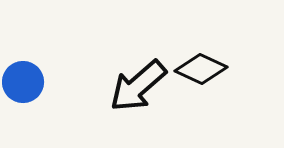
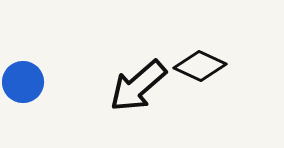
black diamond: moved 1 px left, 3 px up
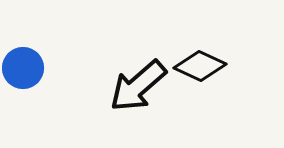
blue circle: moved 14 px up
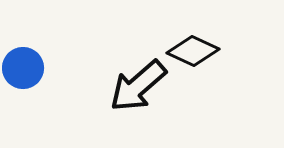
black diamond: moved 7 px left, 15 px up
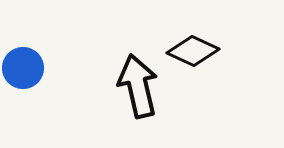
black arrow: rotated 118 degrees clockwise
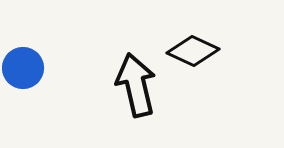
black arrow: moved 2 px left, 1 px up
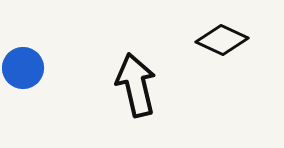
black diamond: moved 29 px right, 11 px up
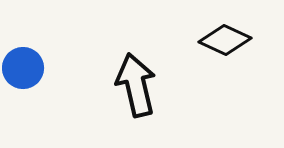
black diamond: moved 3 px right
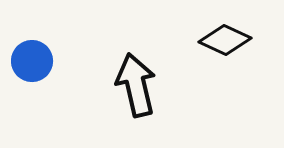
blue circle: moved 9 px right, 7 px up
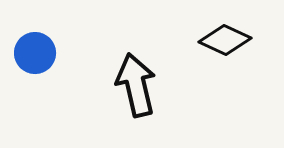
blue circle: moved 3 px right, 8 px up
